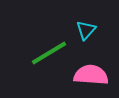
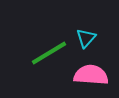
cyan triangle: moved 8 px down
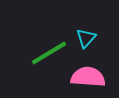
pink semicircle: moved 3 px left, 2 px down
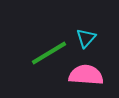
pink semicircle: moved 2 px left, 2 px up
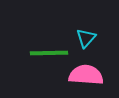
green line: rotated 30 degrees clockwise
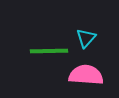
green line: moved 2 px up
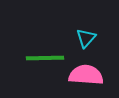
green line: moved 4 px left, 7 px down
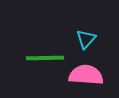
cyan triangle: moved 1 px down
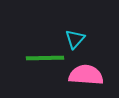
cyan triangle: moved 11 px left
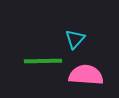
green line: moved 2 px left, 3 px down
